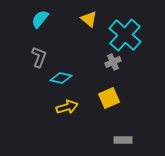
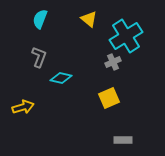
cyan semicircle: rotated 18 degrees counterclockwise
cyan cross: moved 1 px right, 1 px down; rotated 16 degrees clockwise
yellow arrow: moved 44 px left
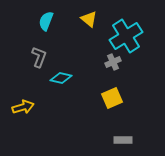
cyan semicircle: moved 6 px right, 2 px down
yellow square: moved 3 px right
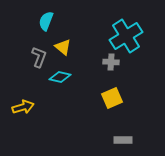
yellow triangle: moved 26 px left, 28 px down
gray cross: moved 2 px left; rotated 28 degrees clockwise
cyan diamond: moved 1 px left, 1 px up
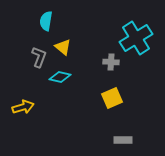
cyan semicircle: rotated 12 degrees counterclockwise
cyan cross: moved 10 px right, 2 px down
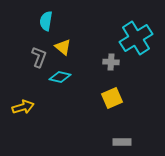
gray rectangle: moved 1 px left, 2 px down
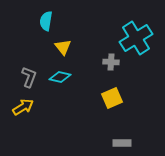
yellow triangle: rotated 12 degrees clockwise
gray L-shape: moved 10 px left, 20 px down
yellow arrow: rotated 15 degrees counterclockwise
gray rectangle: moved 1 px down
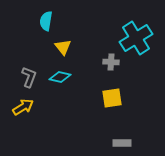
yellow square: rotated 15 degrees clockwise
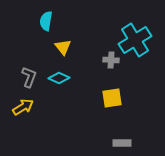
cyan cross: moved 1 px left, 2 px down
gray cross: moved 2 px up
cyan diamond: moved 1 px left, 1 px down; rotated 10 degrees clockwise
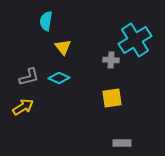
gray L-shape: rotated 55 degrees clockwise
